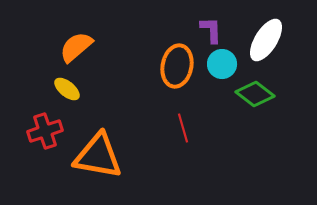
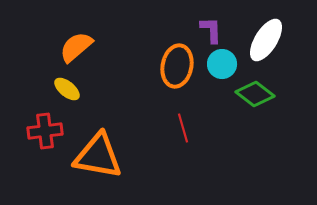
red cross: rotated 12 degrees clockwise
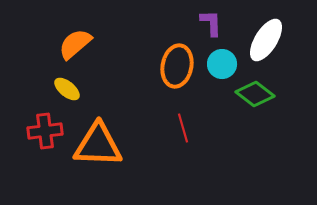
purple L-shape: moved 7 px up
orange semicircle: moved 1 px left, 3 px up
orange triangle: moved 11 px up; rotated 8 degrees counterclockwise
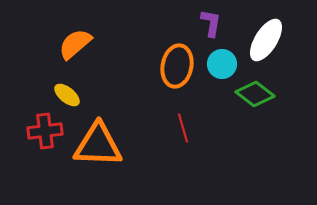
purple L-shape: rotated 12 degrees clockwise
yellow ellipse: moved 6 px down
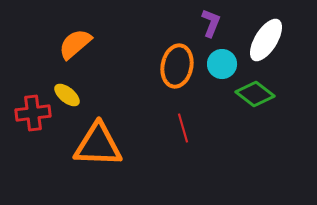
purple L-shape: rotated 12 degrees clockwise
red cross: moved 12 px left, 18 px up
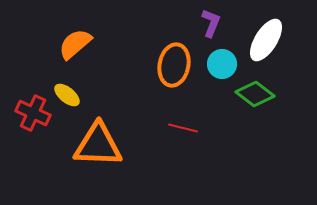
orange ellipse: moved 3 px left, 1 px up
red cross: rotated 32 degrees clockwise
red line: rotated 60 degrees counterclockwise
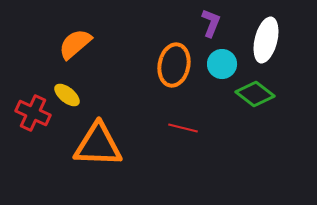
white ellipse: rotated 18 degrees counterclockwise
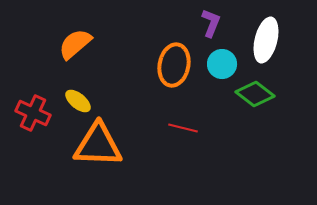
yellow ellipse: moved 11 px right, 6 px down
